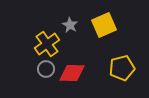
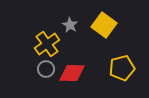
yellow square: rotated 30 degrees counterclockwise
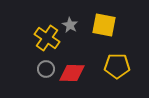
yellow square: rotated 25 degrees counterclockwise
yellow cross: moved 6 px up; rotated 20 degrees counterclockwise
yellow pentagon: moved 5 px left, 2 px up; rotated 15 degrees clockwise
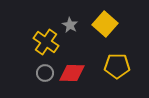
yellow square: moved 1 px right, 1 px up; rotated 30 degrees clockwise
yellow cross: moved 1 px left, 4 px down
gray circle: moved 1 px left, 4 px down
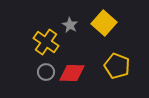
yellow square: moved 1 px left, 1 px up
yellow pentagon: rotated 20 degrees clockwise
gray circle: moved 1 px right, 1 px up
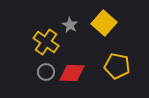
yellow pentagon: rotated 10 degrees counterclockwise
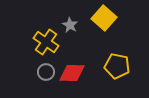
yellow square: moved 5 px up
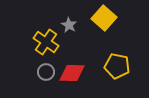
gray star: moved 1 px left
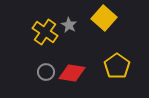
yellow cross: moved 1 px left, 10 px up
yellow pentagon: rotated 25 degrees clockwise
red diamond: rotated 8 degrees clockwise
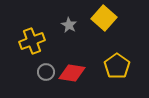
yellow cross: moved 13 px left, 9 px down; rotated 35 degrees clockwise
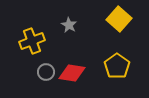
yellow square: moved 15 px right, 1 px down
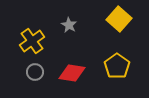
yellow cross: rotated 15 degrees counterclockwise
gray circle: moved 11 px left
